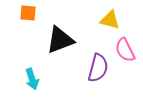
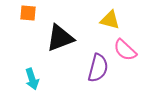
black triangle: moved 2 px up
pink semicircle: rotated 20 degrees counterclockwise
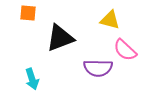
purple semicircle: rotated 76 degrees clockwise
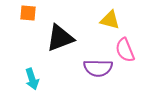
pink semicircle: rotated 25 degrees clockwise
